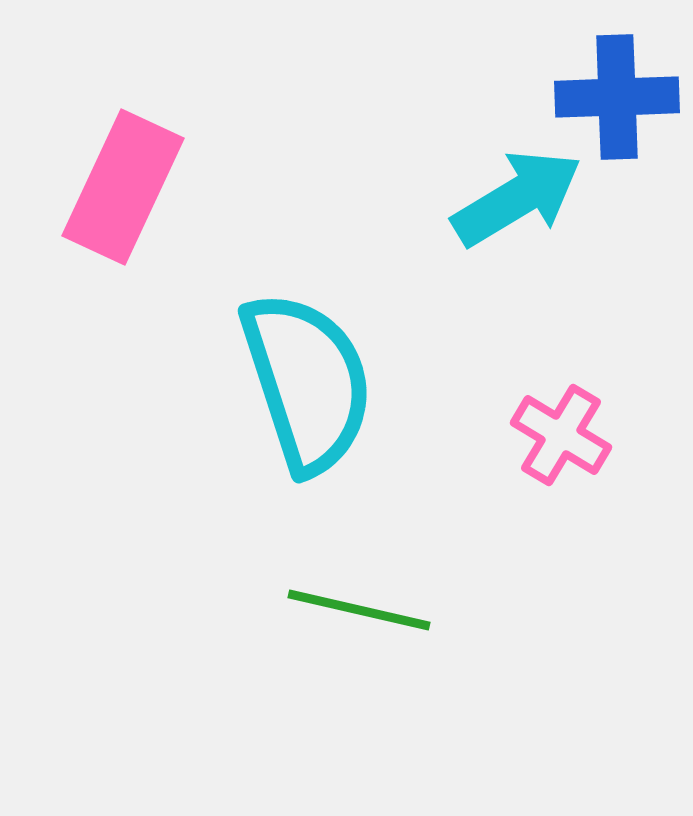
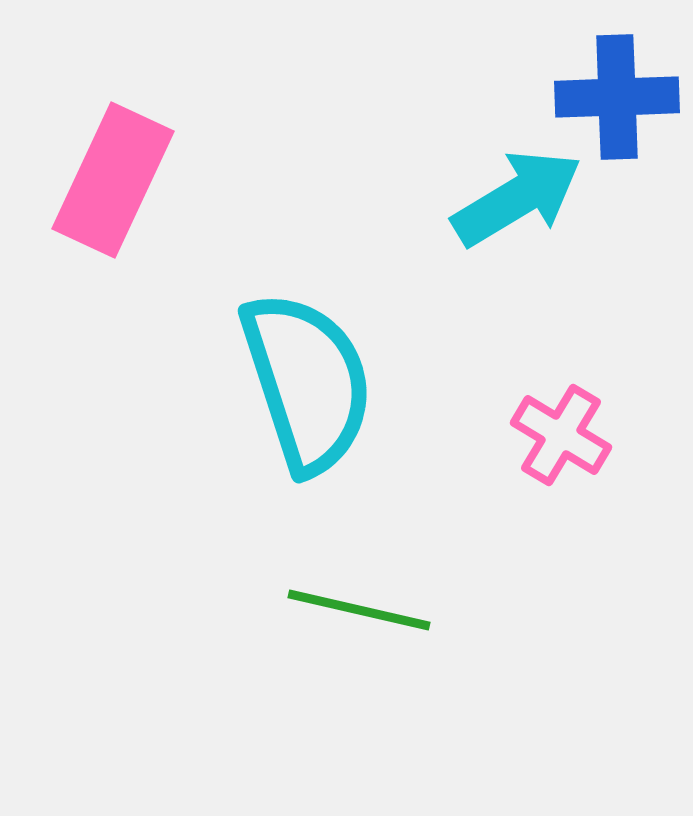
pink rectangle: moved 10 px left, 7 px up
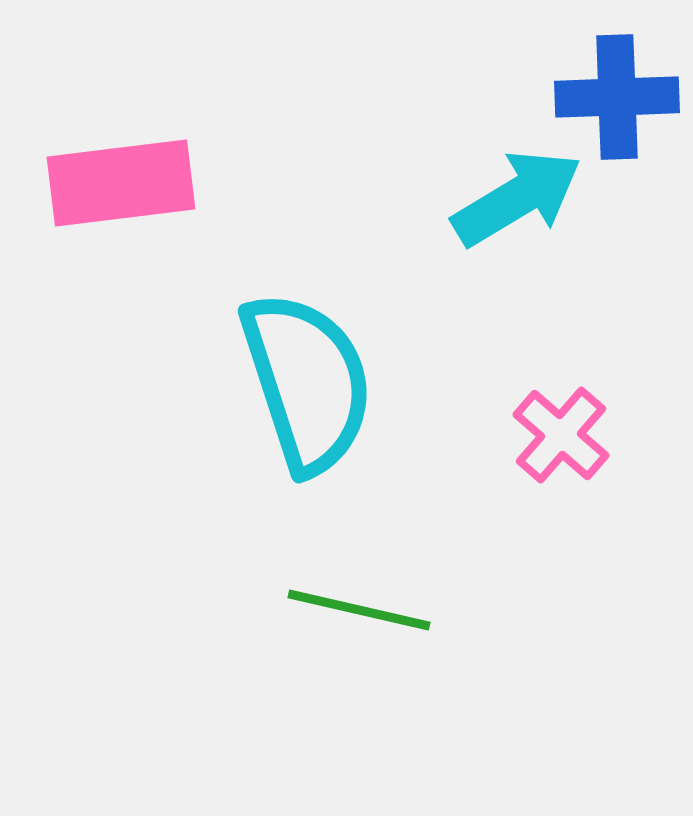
pink rectangle: moved 8 px right, 3 px down; rotated 58 degrees clockwise
pink cross: rotated 10 degrees clockwise
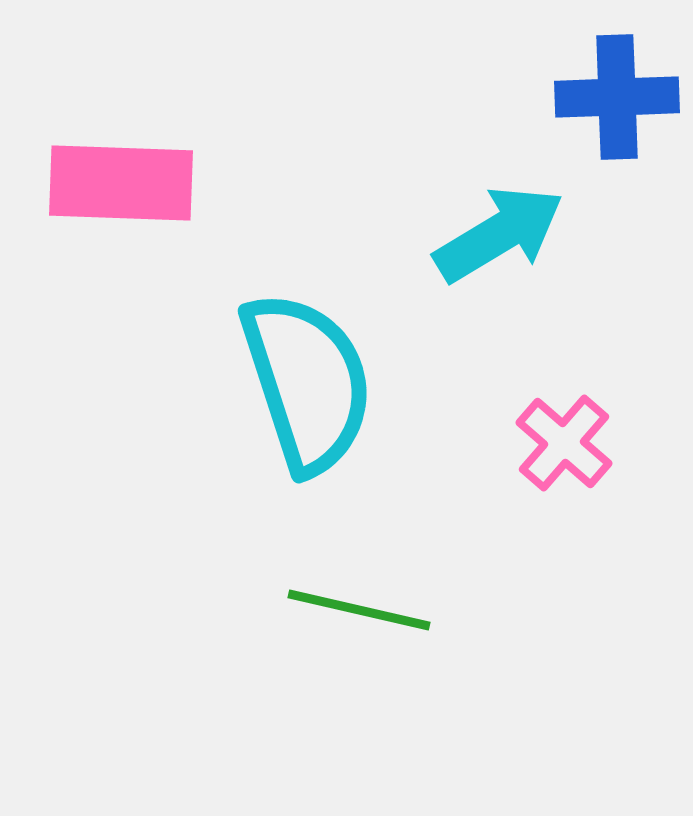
pink rectangle: rotated 9 degrees clockwise
cyan arrow: moved 18 px left, 36 px down
pink cross: moved 3 px right, 8 px down
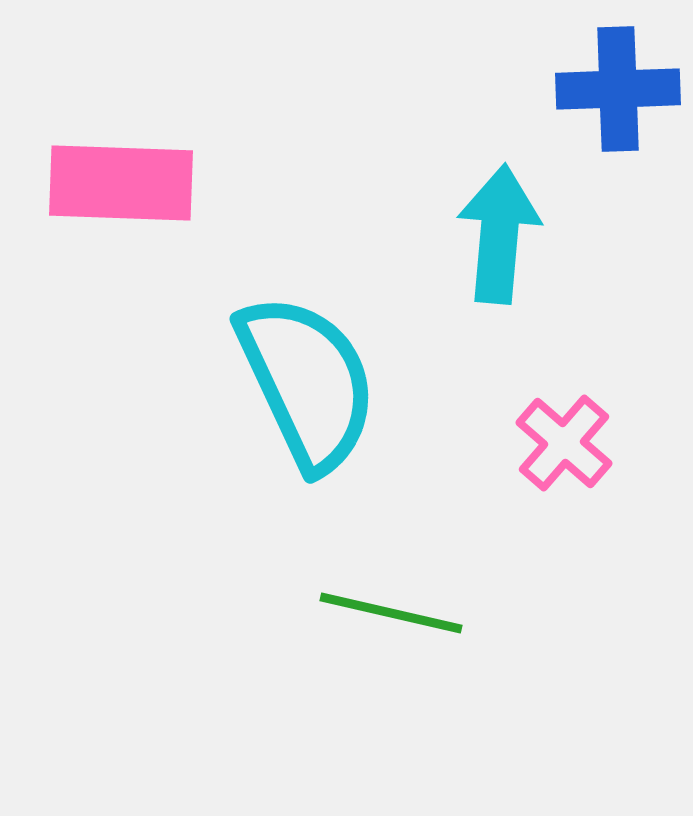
blue cross: moved 1 px right, 8 px up
cyan arrow: rotated 54 degrees counterclockwise
cyan semicircle: rotated 7 degrees counterclockwise
green line: moved 32 px right, 3 px down
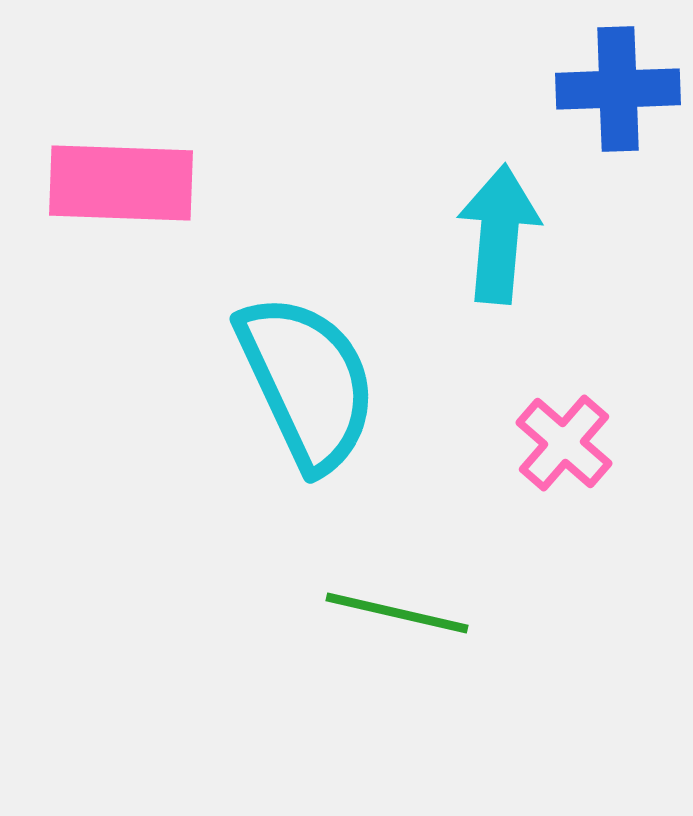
green line: moved 6 px right
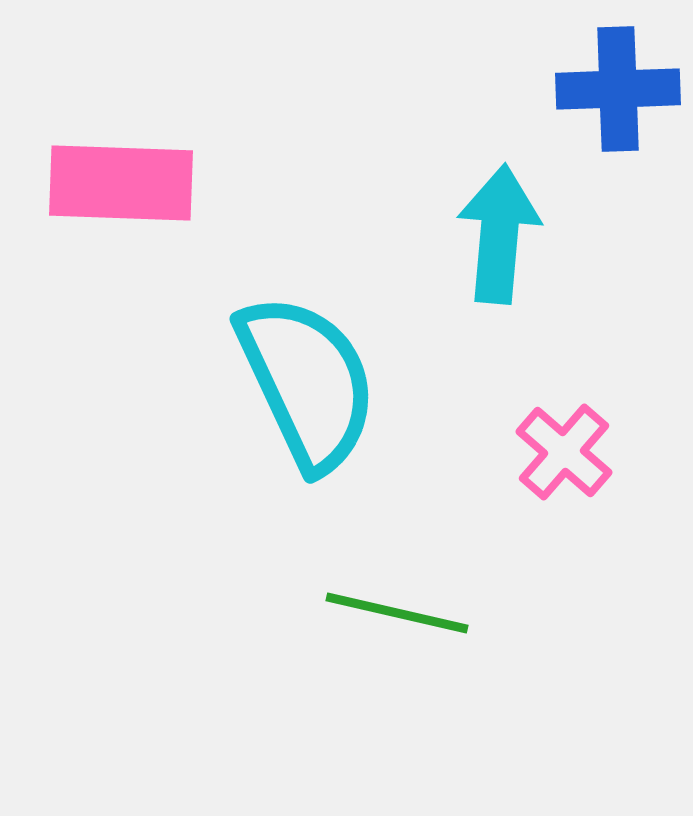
pink cross: moved 9 px down
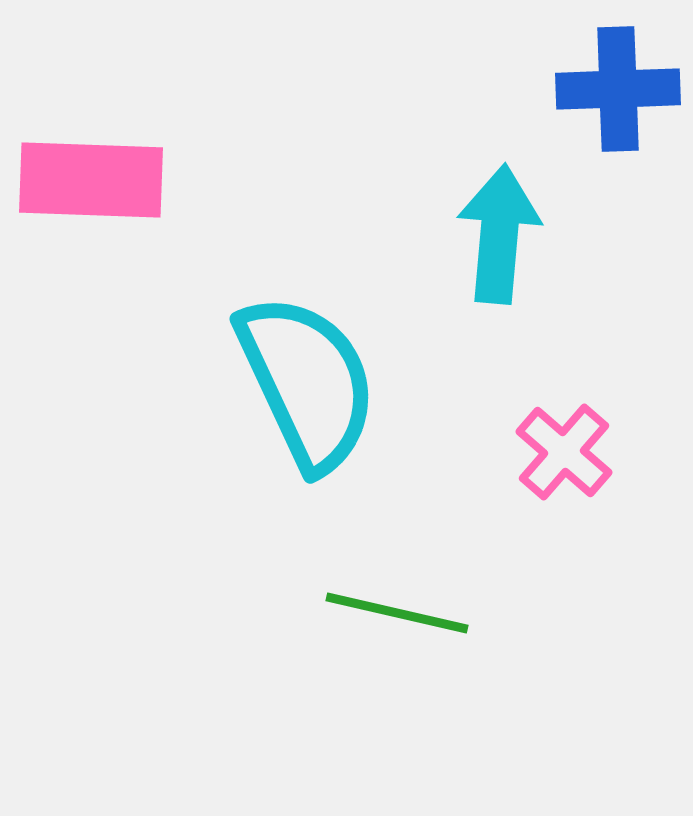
pink rectangle: moved 30 px left, 3 px up
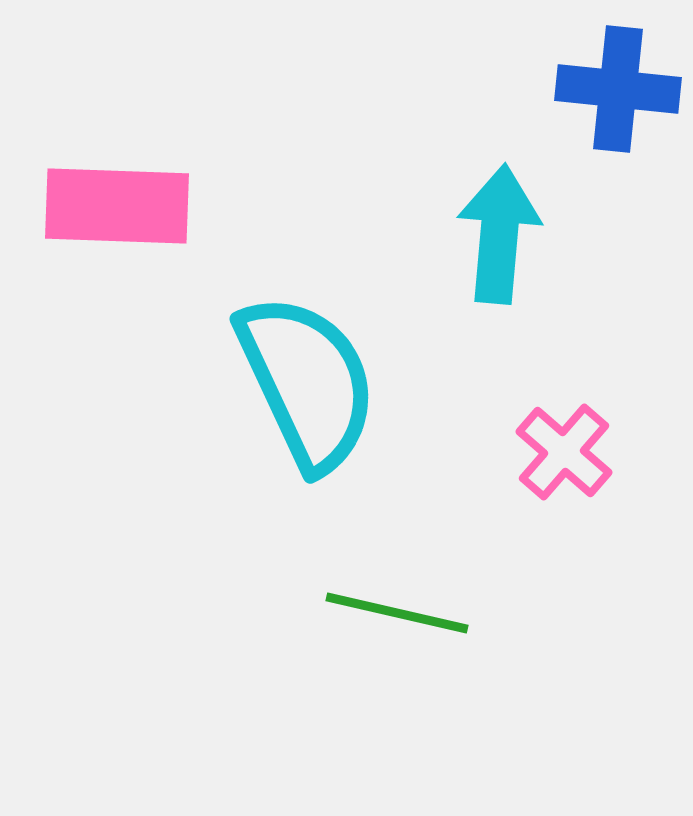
blue cross: rotated 8 degrees clockwise
pink rectangle: moved 26 px right, 26 px down
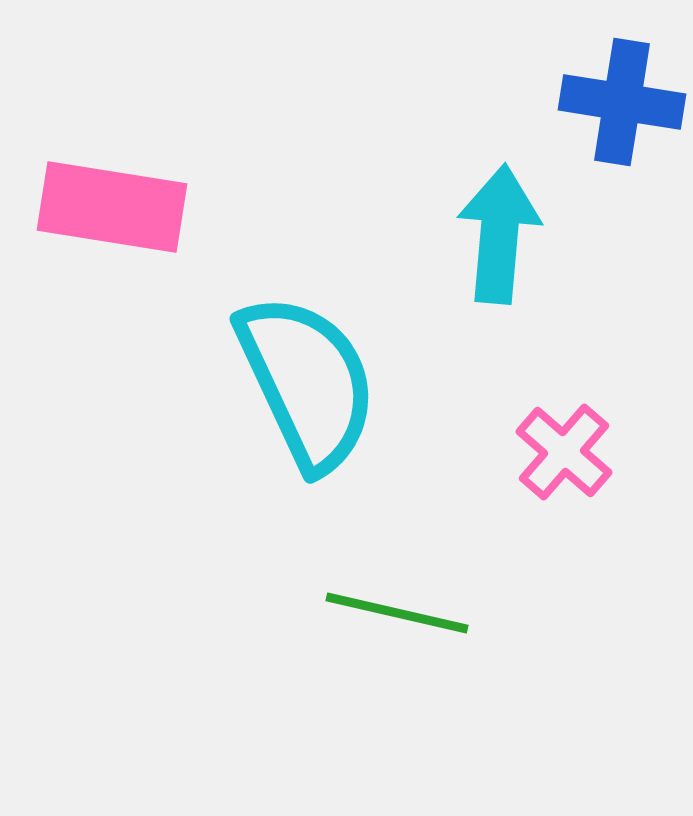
blue cross: moved 4 px right, 13 px down; rotated 3 degrees clockwise
pink rectangle: moved 5 px left, 1 px down; rotated 7 degrees clockwise
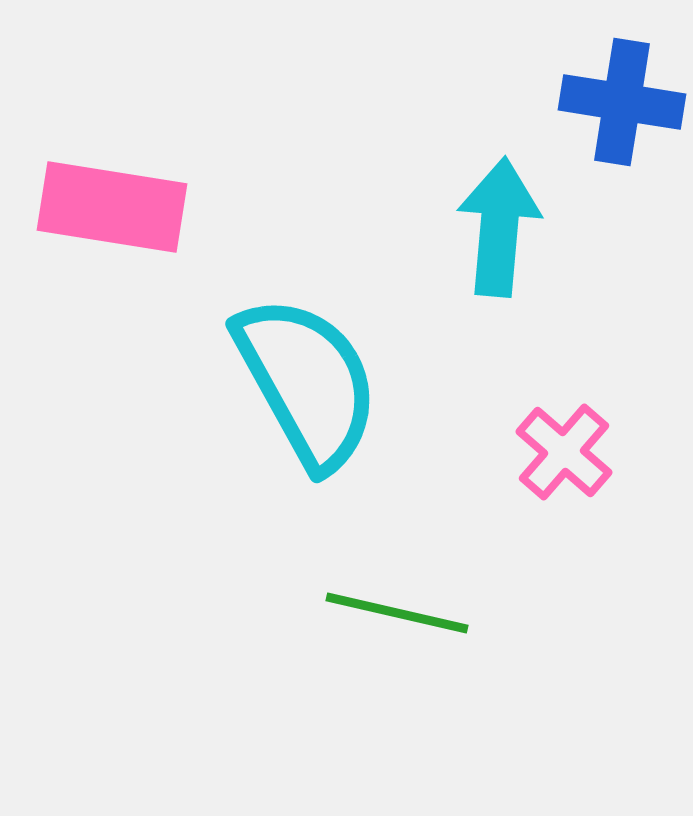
cyan arrow: moved 7 px up
cyan semicircle: rotated 4 degrees counterclockwise
